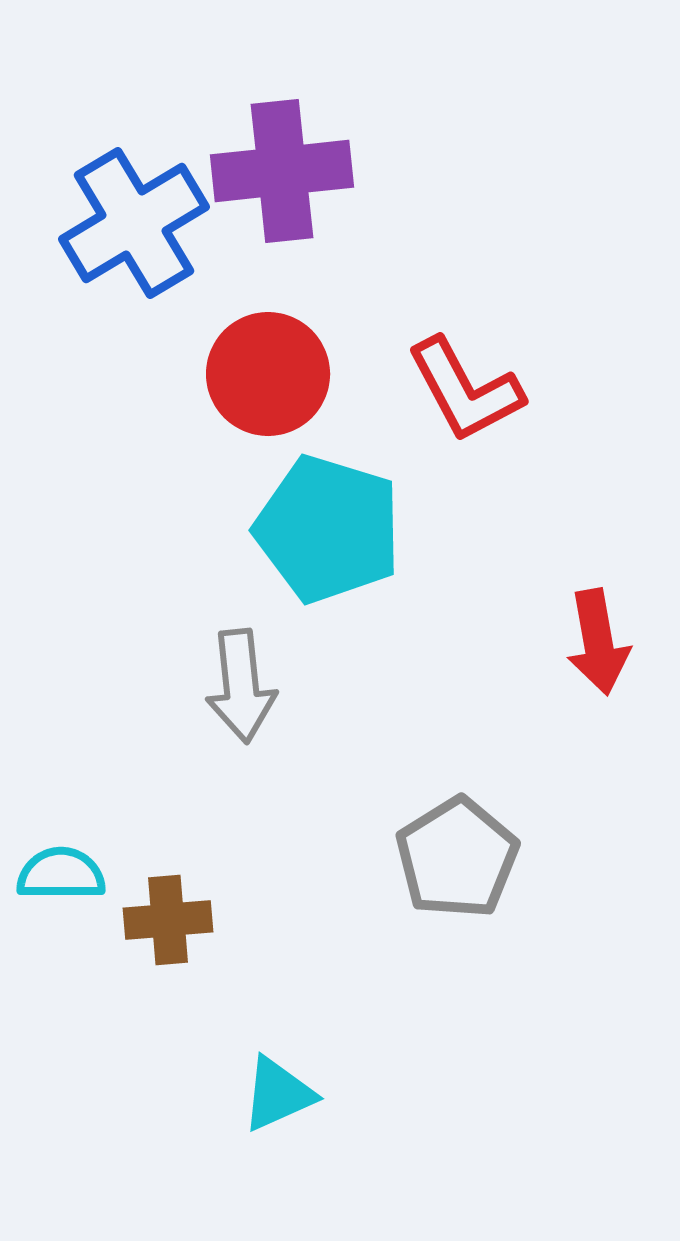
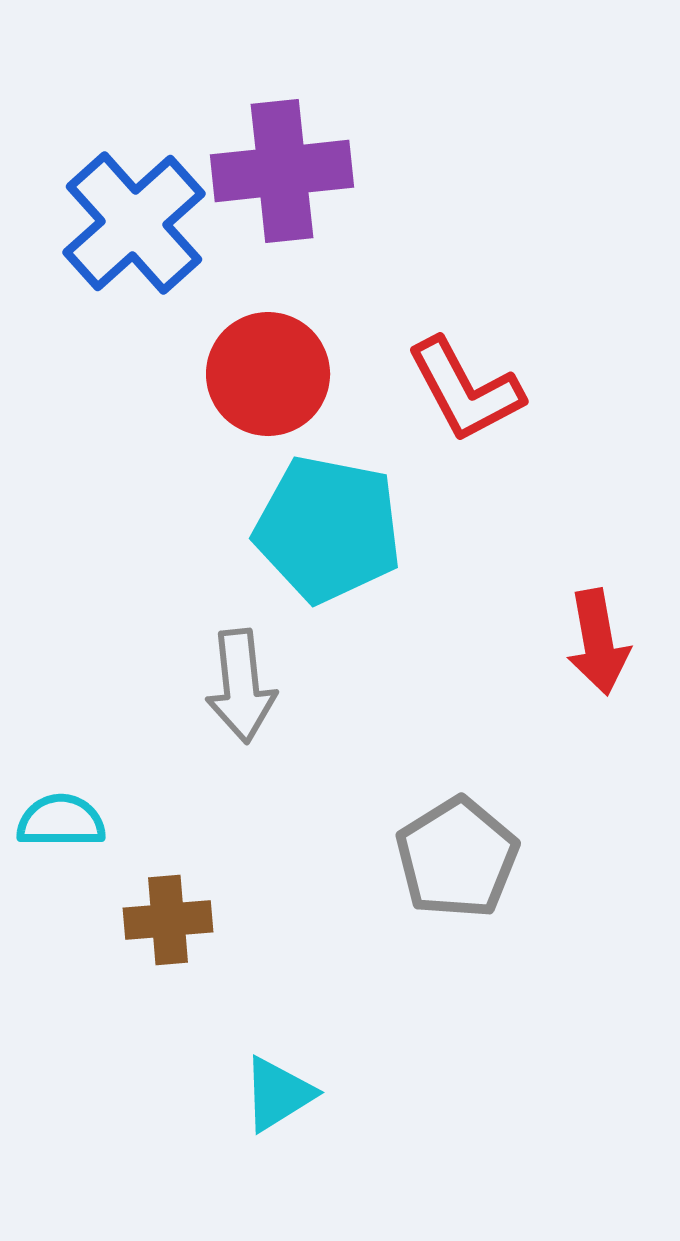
blue cross: rotated 11 degrees counterclockwise
cyan pentagon: rotated 6 degrees counterclockwise
cyan semicircle: moved 53 px up
cyan triangle: rotated 8 degrees counterclockwise
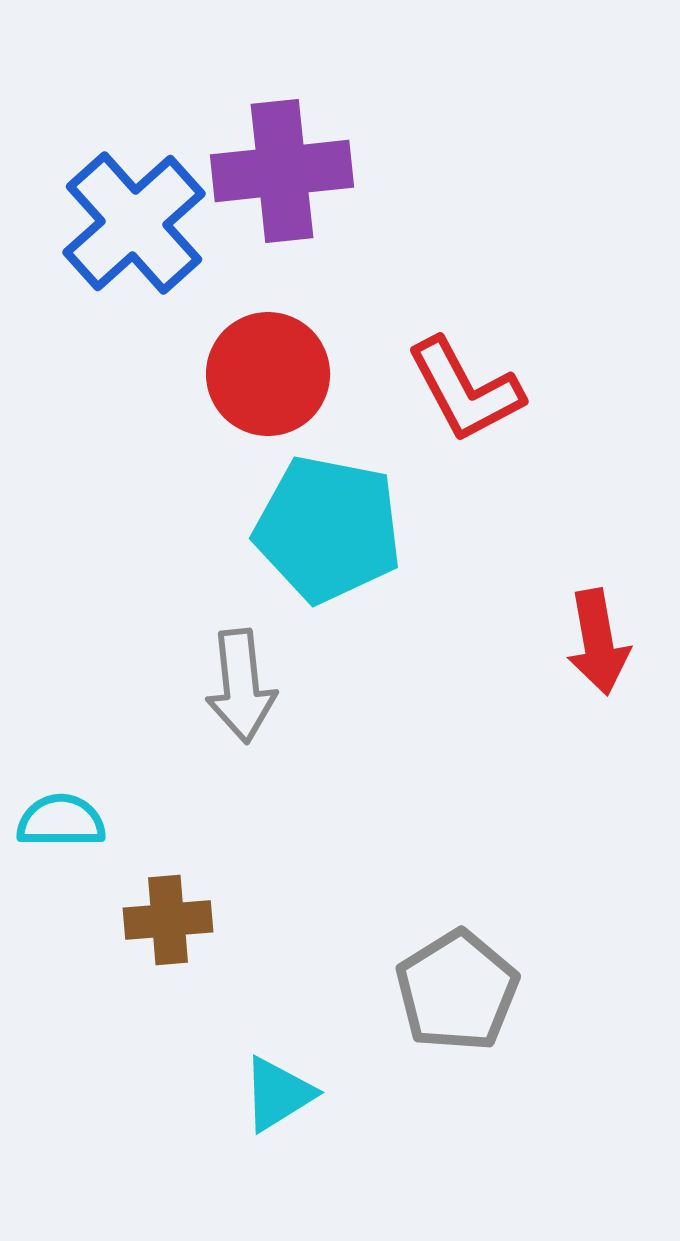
gray pentagon: moved 133 px down
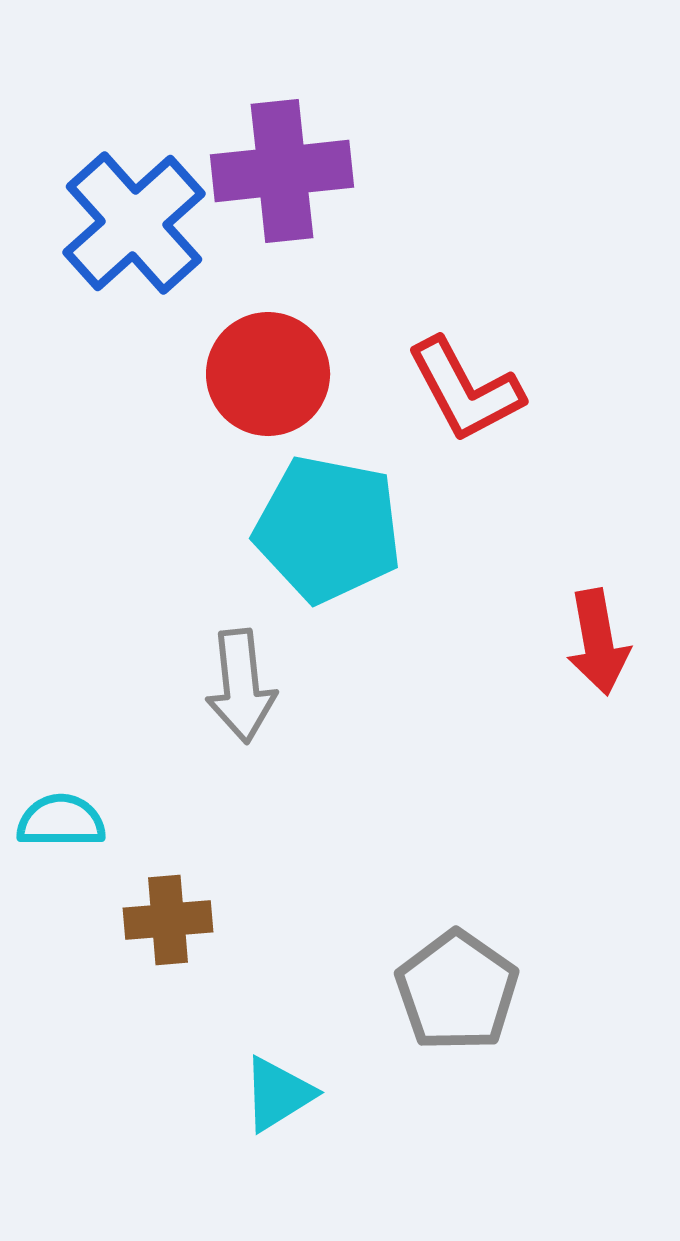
gray pentagon: rotated 5 degrees counterclockwise
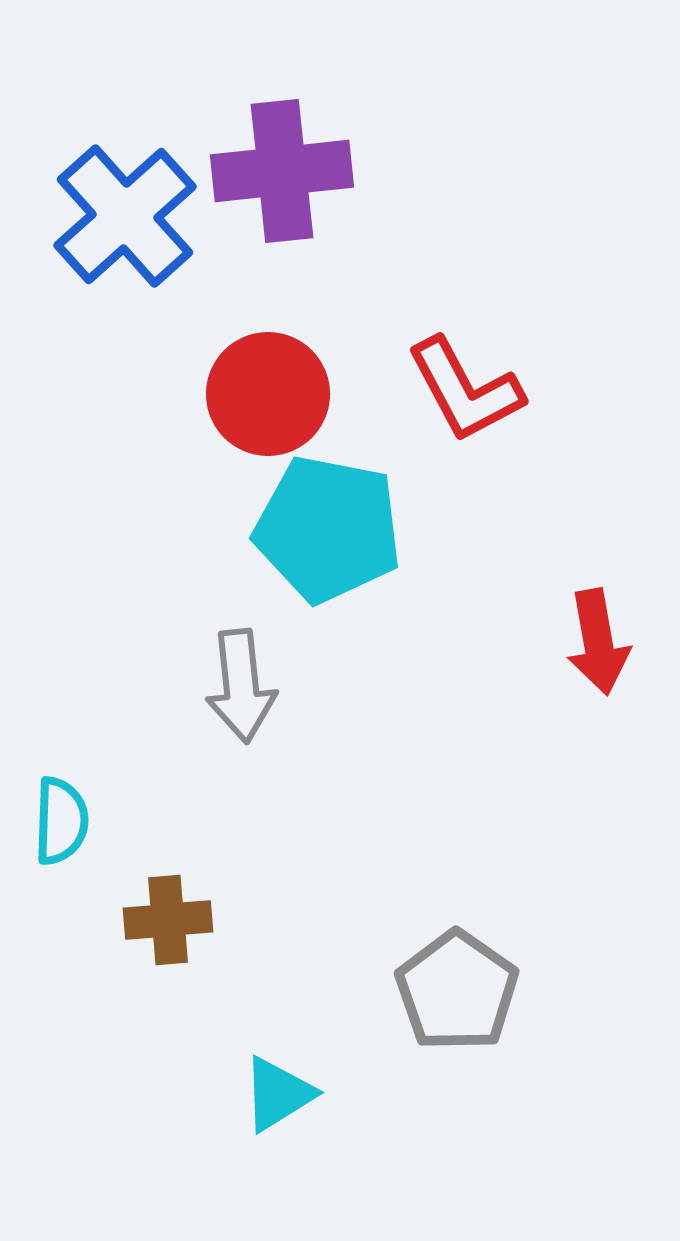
blue cross: moved 9 px left, 7 px up
red circle: moved 20 px down
cyan semicircle: rotated 92 degrees clockwise
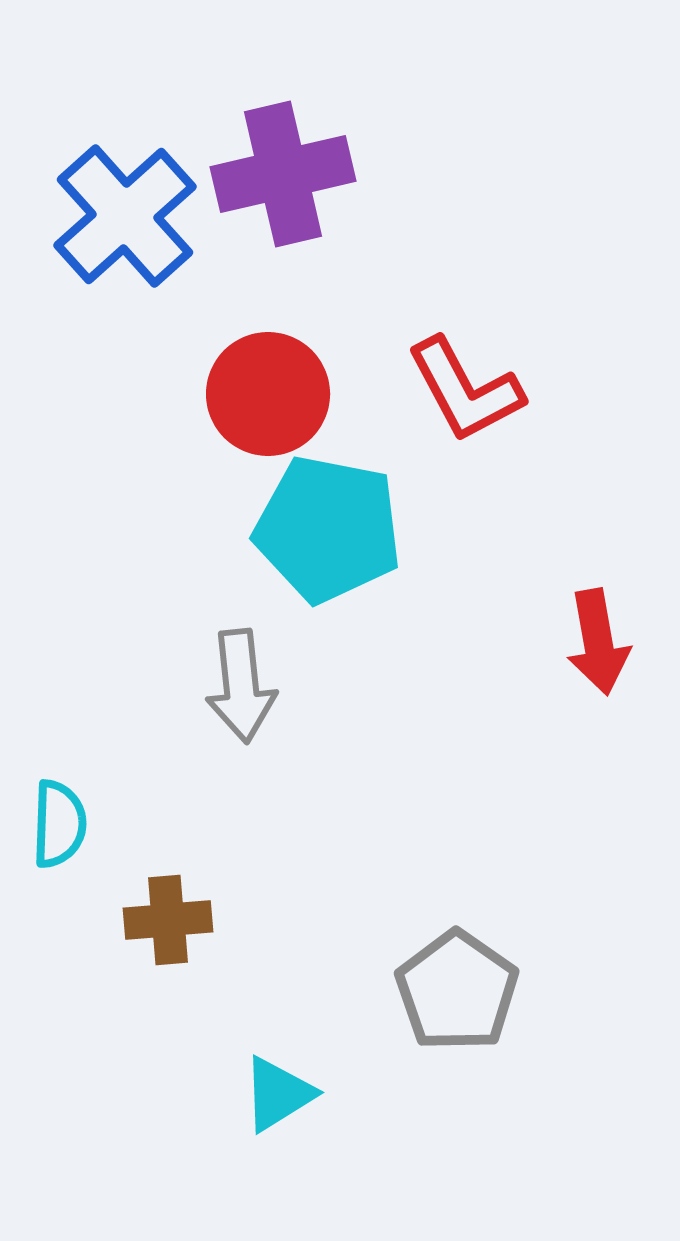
purple cross: moved 1 px right, 3 px down; rotated 7 degrees counterclockwise
cyan semicircle: moved 2 px left, 3 px down
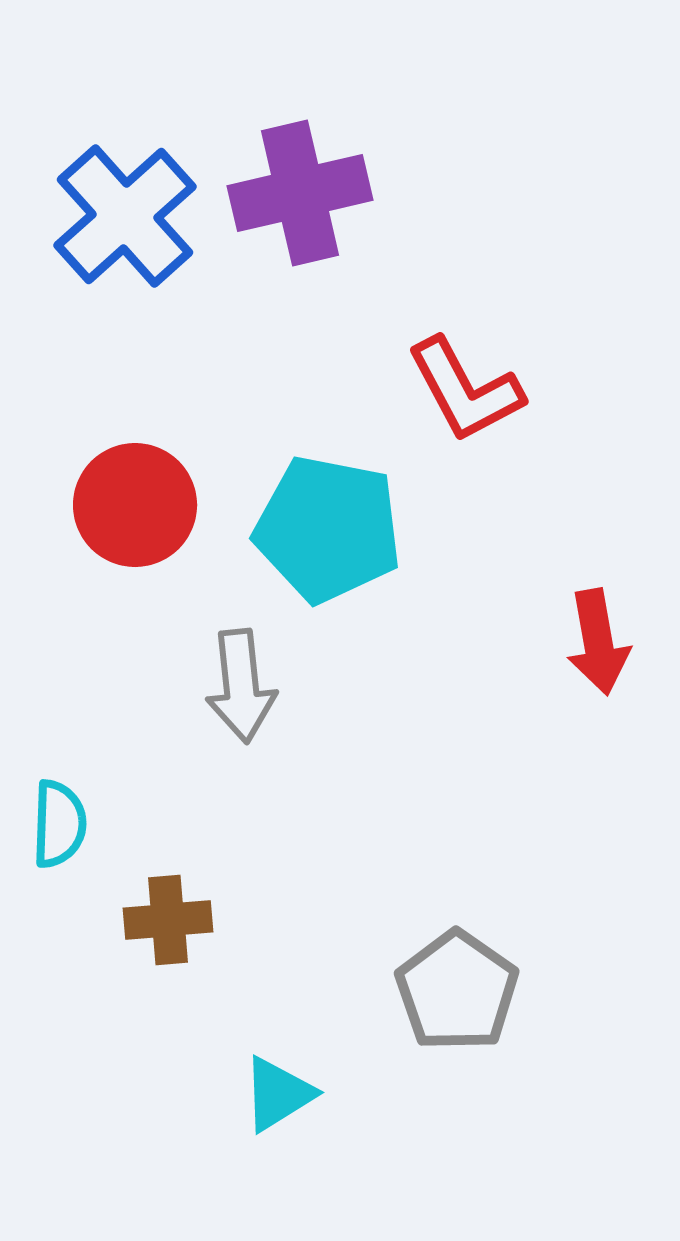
purple cross: moved 17 px right, 19 px down
red circle: moved 133 px left, 111 px down
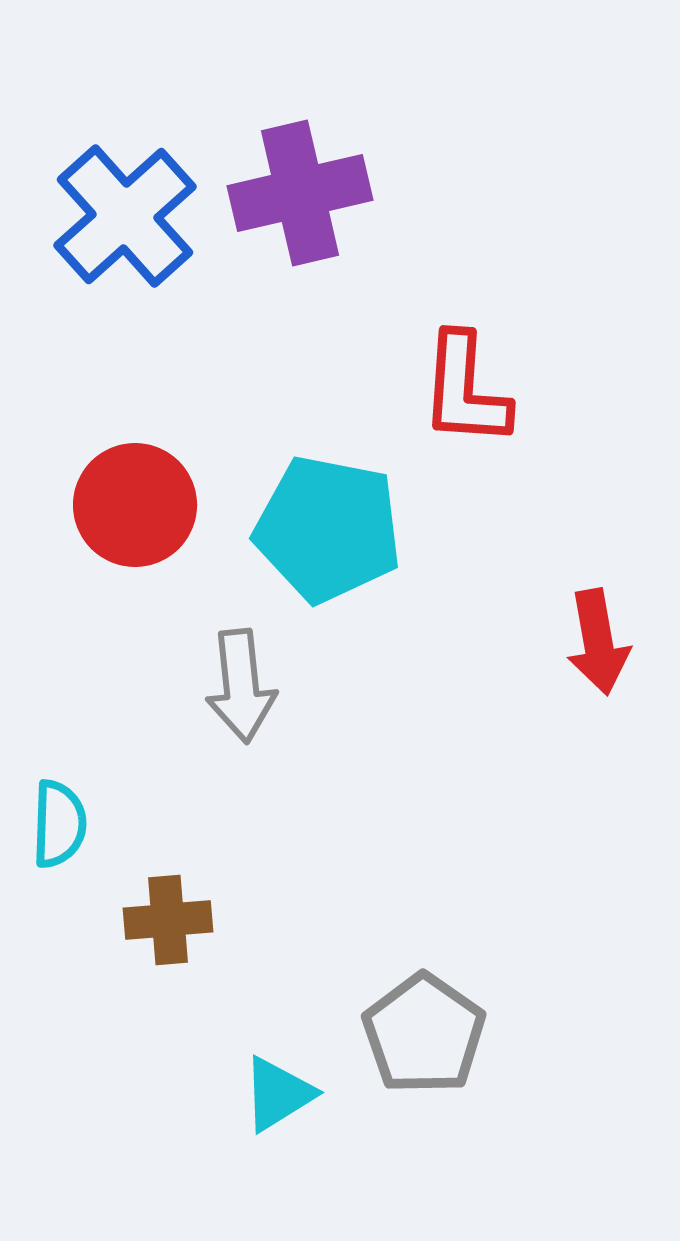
red L-shape: rotated 32 degrees clockwise
gray pentagon: moved 33 px left, 43 px down
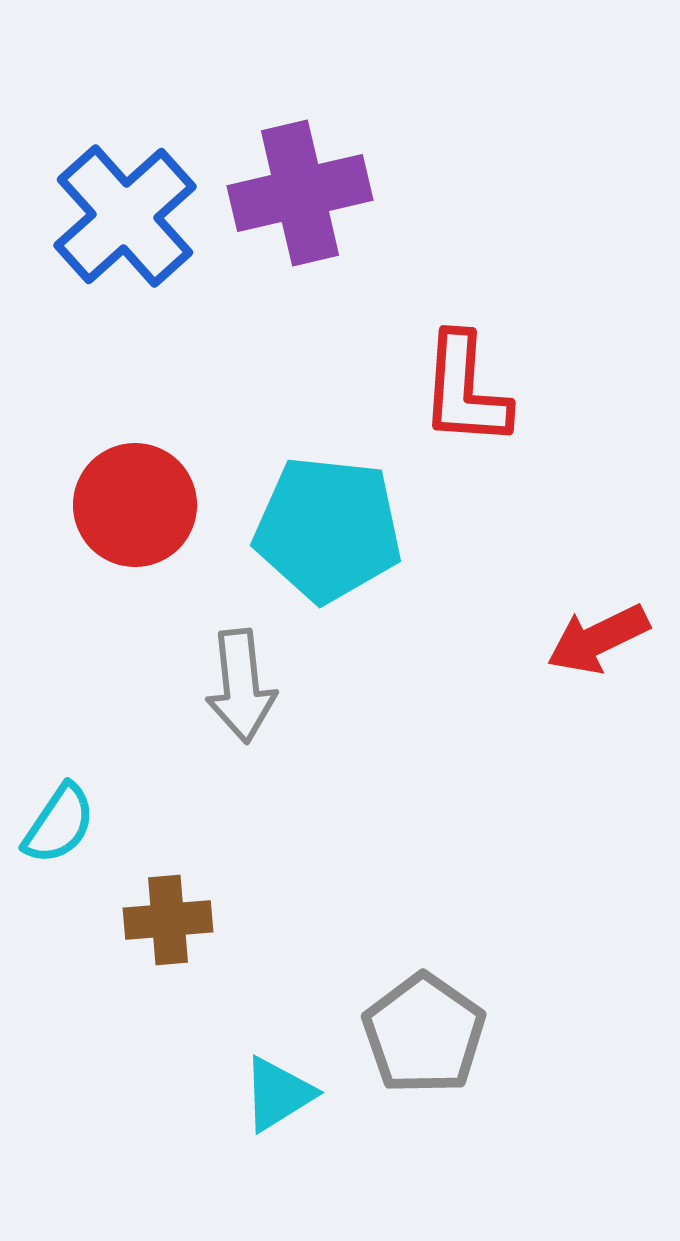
cyan pentagon: rotated 5 degrees counterclockwise
red arrow: moved 3 px up; rotated 74 degrees clockwise
cyan semicircle: rotated 32 degrees clockwise
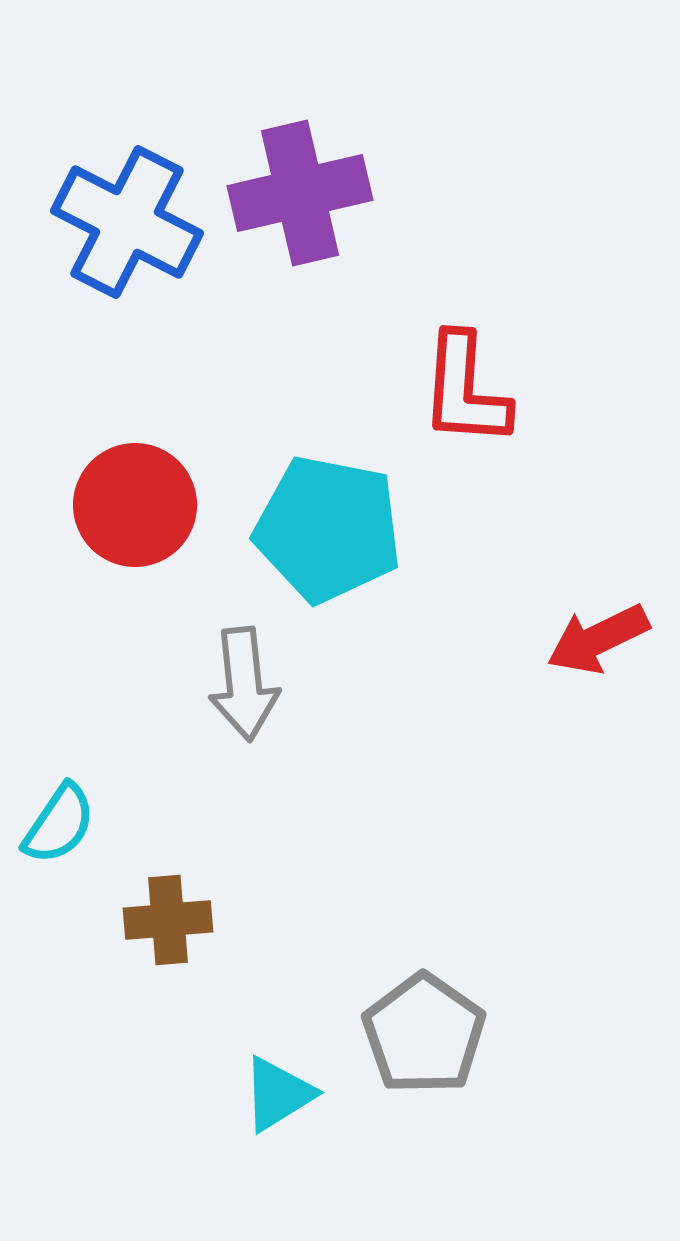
blue cross: moved 2 px right, 6 px down; rotated 21 degrees counterclockwise
cyan pentagon: rotated 5 degrees clockwise
gray arrow: moved 3 px right, 2 px up
